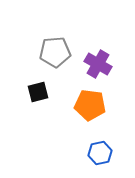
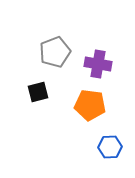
gray pentagon: rotated 16 degrees counterclockwise
purple cross: rotated 20 degrees counterclockwise
blue hexagon: moved 10 px right, 6 px up; rotated 10 degrees clockwise
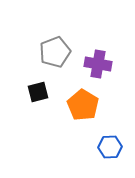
orange pentagon: moved 7 px left; rotated 24 degrees clockwise
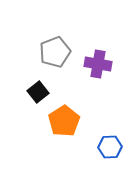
black square: rotated 25 degrees counterclockwise
orange pentagon: moved 19 px left, 16 px down; rotated 8 degrees clockwise
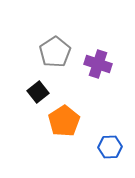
gray pentagon: rotated 12 degrees counterclockwise
purple cross: rotated 8 degrees clockwise
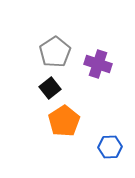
black square: moved 12 px right, 4 px up
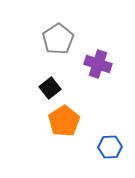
gray pentagon: moved 3 px right, 13 px up
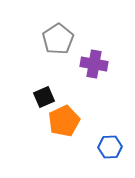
purple cross: moved 4 px left; rotated 8 degrees counterclockwise
black square: moved 6 px left, 9 px down; rotated 15 degrees clockwise
orange pentagon: rotated 8 degrees clockwise
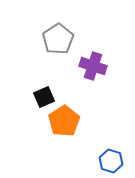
purple cross: moved 1 px left, 2 px down; rotated 8 degrees clockwise
orange pentagon: rotated 8 degrees counterclockwise
blue hexagon: moved 1 px right, 14 px down; rotated 20 degrees clockwise
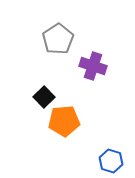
black square: rotated 20 degrees counterclockwise
orange pentagon: rotated 28 degrees clockwise
